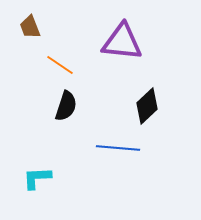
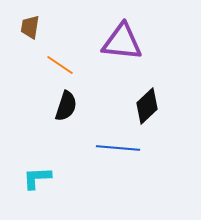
brown trapezoid: rotated 30 degrees clockwise
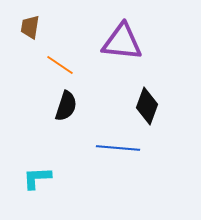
black diamond: rotated 27 degrees counterclockwise
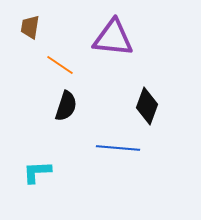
purple triangle: moved 9 px left, 4 px up
cyan L-shape: moved 6 px up
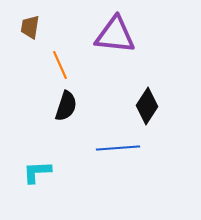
purple triangle: moved 2 px right, 3 px up
orange line: rotated 32 degrees clockwise
black diamond: rotated 12 degrees clockwise
blue line: rotated 9 degrees counterclockwise
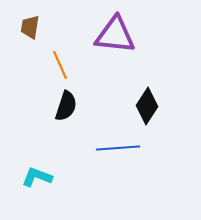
cyan L-shape: moved 5 px down; rotated 24 degrees clockwise
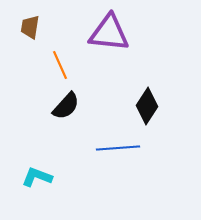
purple triangle: moved 6 px left, 2 px up
black semicircle: rotated 24 degrees clockwise
